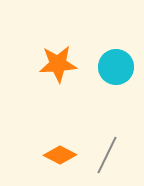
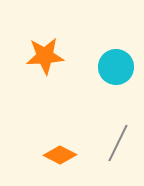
orange star: moved 13 px left, 8 px up
gray line: moved 11 px right, 12 px up
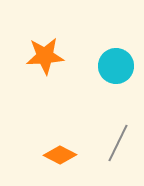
cyan circle: moved 1 px up
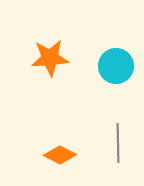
orange star: moved 5 px right, 2 px down
gray line: rotated 27 degrees counterclockwise
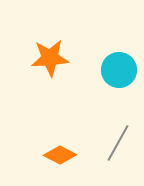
cyan circle: moved 3 px right, 4 px down
gray line: rotated 30 degrees clockwise
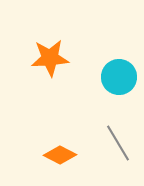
cyan circle: moved 7 px down
gray line: rotated 60 degrees counterclockwise
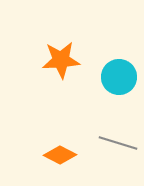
orange star: moved 11 px right, 2 px down
gray line: rotated 42 degrees counterclockwise
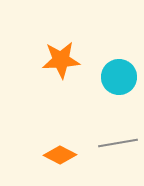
gray line: rotated 27 degrees counterclockwise
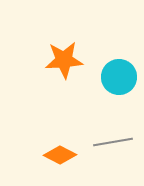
orange star: moved 3 px right
gray line: moved 5 px left, 1 px up
